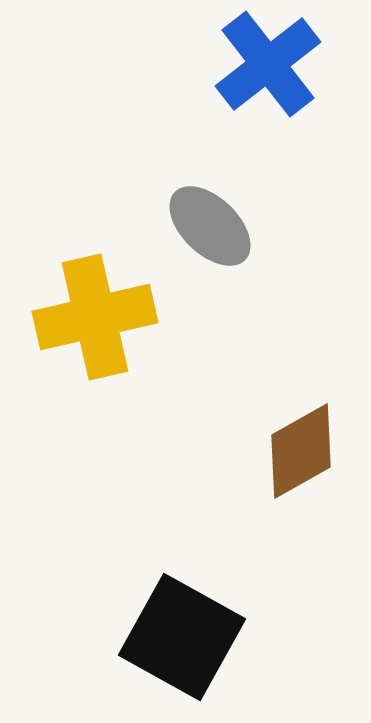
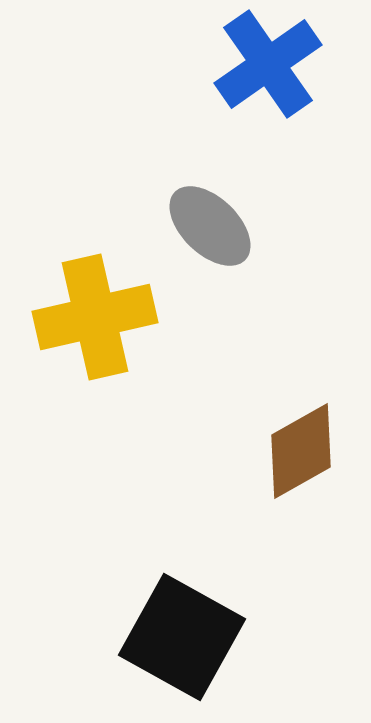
blue cross: rotated 3 degrees clockwise
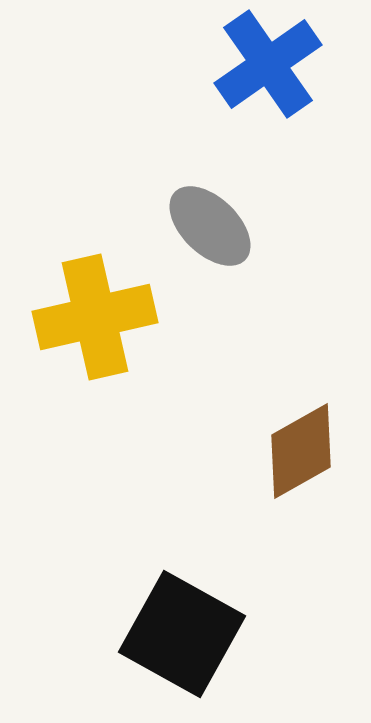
black square: moved 3 px up
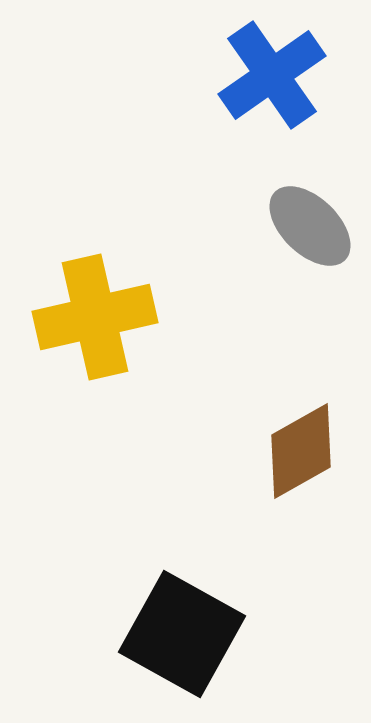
blue cross: moved 4 px right, 11 px down
gray ellipse: moved 100 px right
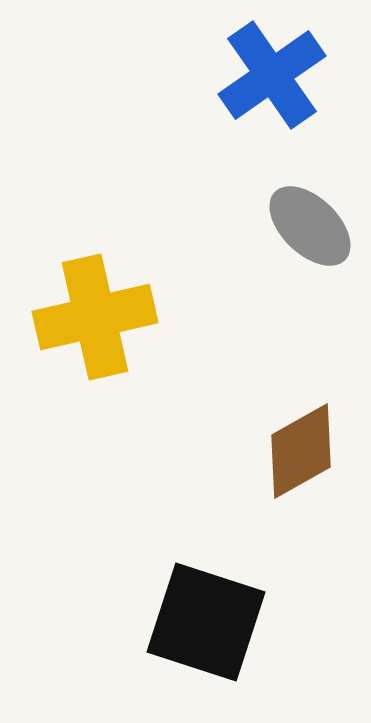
black square: moved 24 px right, 12 px up; rotated 11 degrees counterclockwise
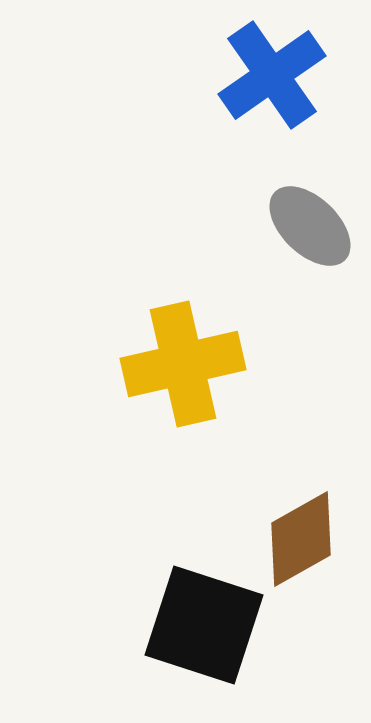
yellow cross: moved 88 px right, 47 px down
brown diamond: moved 88 px down
black square: moved 2 px left, 3 px down
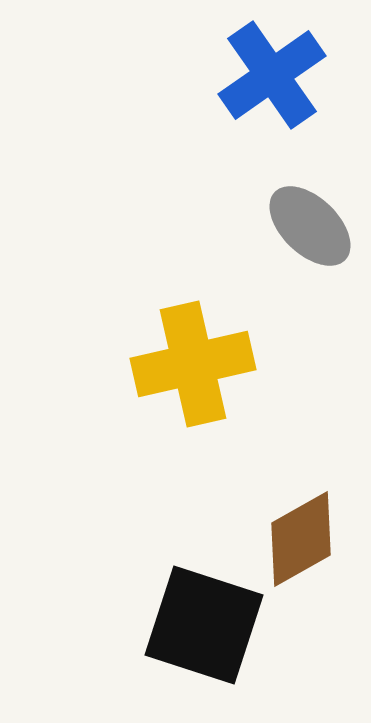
yellow cross: moved 10 px right
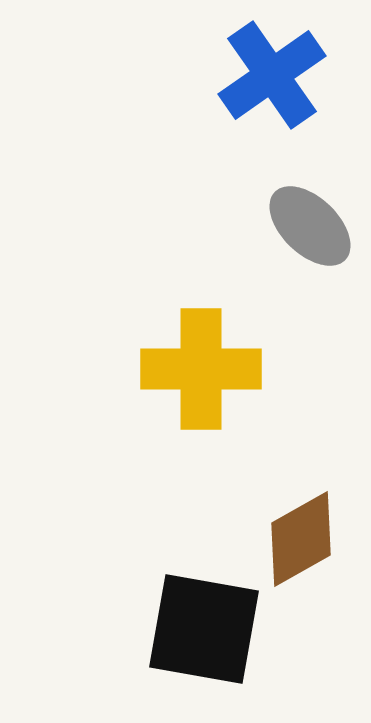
yellow cross: moved 8 px right, 5 px down; rotated 13 degrees clockwise
black square: moved 4 px down; rotated 8 degrees counterclockwise
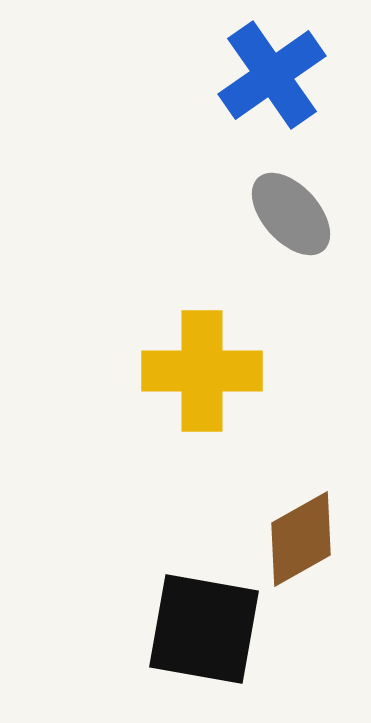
gray ellipse: moved 19 px left, 12 px up; rotated 4 degrees clockwise
yellow cross: moved 1 px right, 2 px down
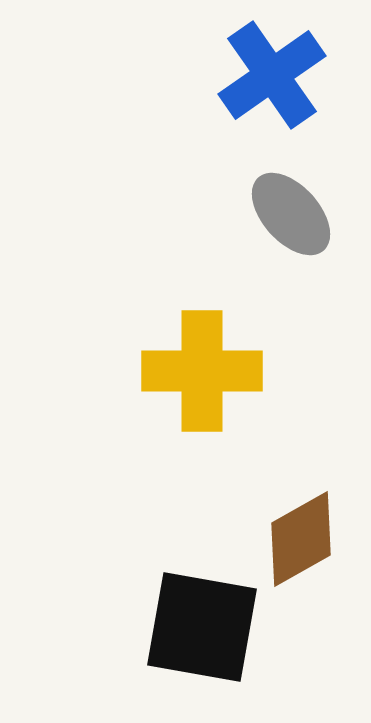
black square: moved 2 px left, 2 px up
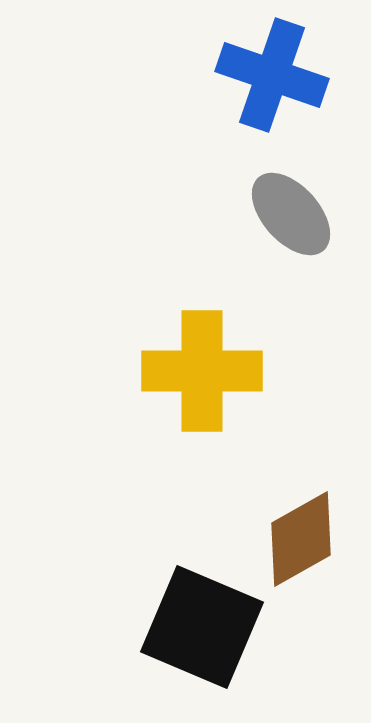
blue cross: rotated 36 degrees counterclockwise
black square: rotated 13 degrees clockwise
